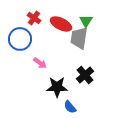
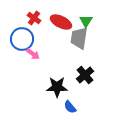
red ellipse: moved 2 px up
blue circle: moved 2 px right
pink arrow: moved 7 px left, 9 px up
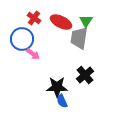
blue semicircle: moved 8 px left, 6 px up; rotated 16 degrees clockwise
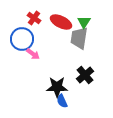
green triangle: moved 2 px left, 1 px down
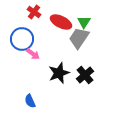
red cross: moved 6 px up
gray trapezoid: rotated 25 degrees clockwise
black star: moved 2 px right, 14 px up; rotated 20 degrees counterclockwise
blue semicircle: moved 32 px left
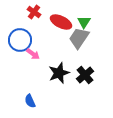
blue circle: moved 2 px left, 1 px down
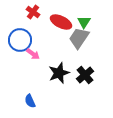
red cross: moved 1 px left
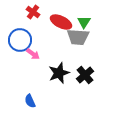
gray trapezoid: moved 1 px left, 1 px up; rotated 120 degrees counterclockwise
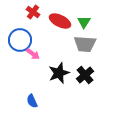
red ellipse: moved 1 px left, 1 px up
gray trapezoid: moved 7 px right, 7 px down
blue semicircle: moved 2 px right
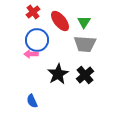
red cross: rotated 16 degrees clockwise
red ellipse: rotated 25 degrees clockwise
blue circle: moved 17 px right
pink arrow: moved 2 px left; rotated 144 degrees clockwise
black star: moved 1 px left, 1 px down; rotated 10 degrees counterclockwise
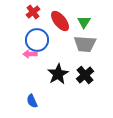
pink arrow: moved 1 px left
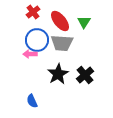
gray trapezoid: moved 23 px left, 1 px up
